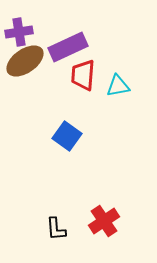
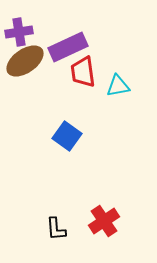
red trapezoid: moved 3 px up; rotated 12 degrees counterclockwise
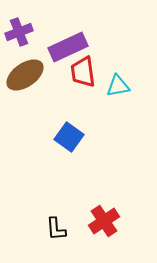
purple cross: rotated 12 degrees counterclockwise
brown ellipse: moved 14 px down
blue square: moved 2 px right, 1 px down
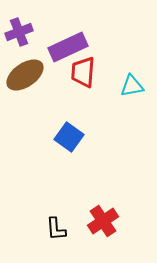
red trapezoid: rotated 12 degrees clockwise
cyan triangle: moved 14 px right
red cross: moved 1 px left
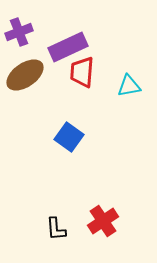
red trapezoid: moved 1 px left
cyan triangle: moved 3 px left
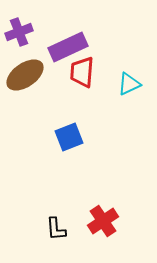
cyan triangle: moved 2 px up; rotated 15 degrees counterclockwise
blue square: rotated 32 degrees clockwise
